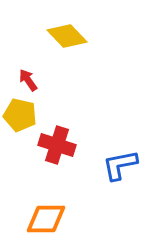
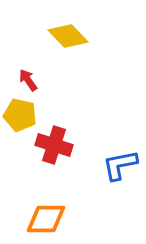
yellow diamond: moved 1 px right
red cross: moved 3 px left
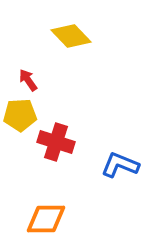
yellow diamond: moved 3 px right
yellow pentagon: rotated 16 degrees counterclockwise
red cross: moved 2 px right, 3 px up
blue L-shape: rotated 33 degrees clockwise
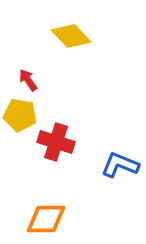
yellow pentagon: rotated 12 degrees clockwise
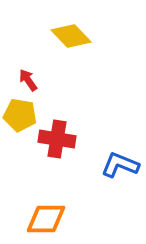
red cross: moved 1 px right, 3 px up; rotated 9 degrees counterclockwise
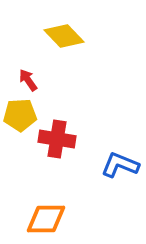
yellow diamond: moved 7 px left
yellow pentagon: rotated 12 degrees counterclockwise
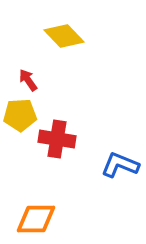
orange diamond: moved 10 px left
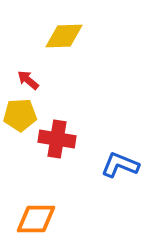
yellow diamond: rotated 48 degrees counterclockwise
red arrow: rotated 15 degrees counterclockwise
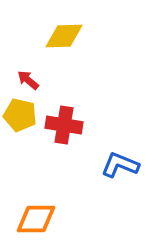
yellow pentagon: rotated 16 degrees clockwise
red cross: moved 7 px right, 14 px up
